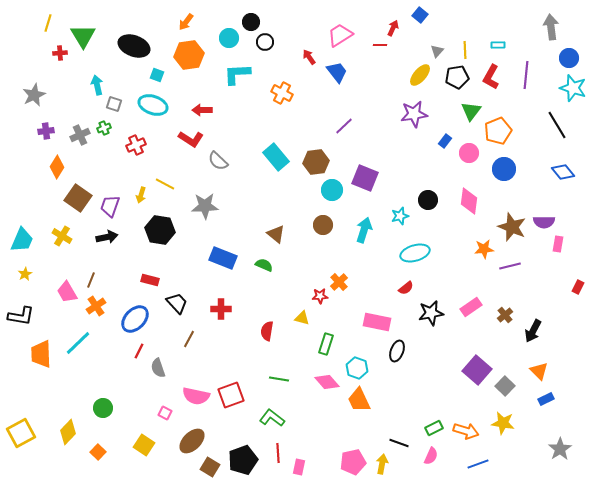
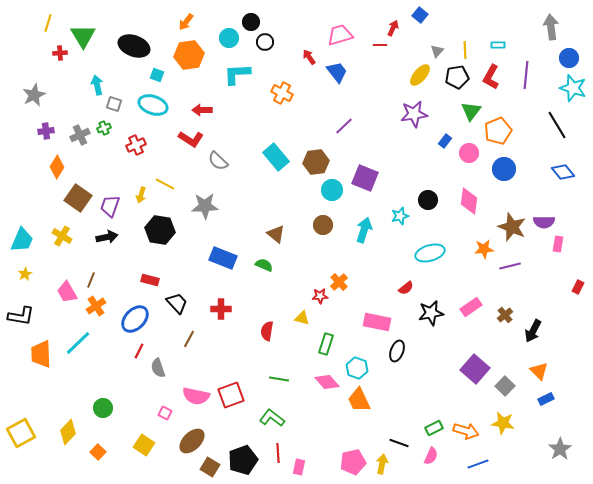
pink trapezoid at (340, 35): rotated 16 degrees clockwise
cyan ellipse at (415, 253): moved 15 px right
purple square at (477, 370): moved 2 px left, 1 px up
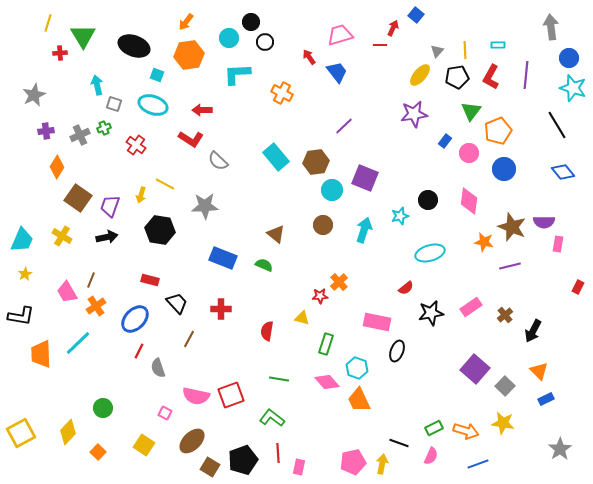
blue square at (420, 15): moved 4 px left
red cross at (136, 145): rotated 30 degrees counterclockwise
orange star at (484, 249): moved 7 px up; rotated 18 degrees clockwise
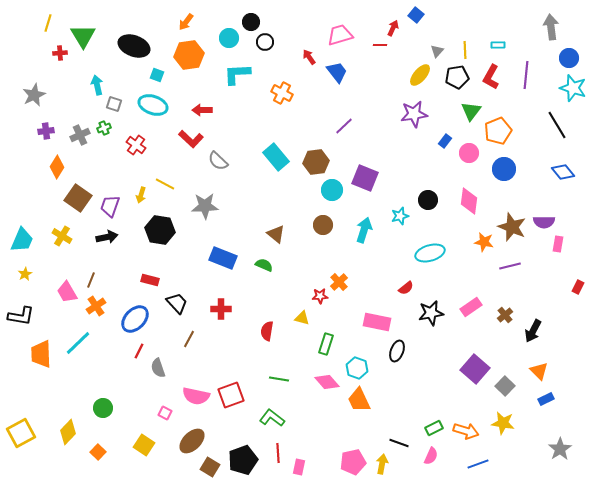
red L-shape at (191, 139): rotated 10 degrees clockwise
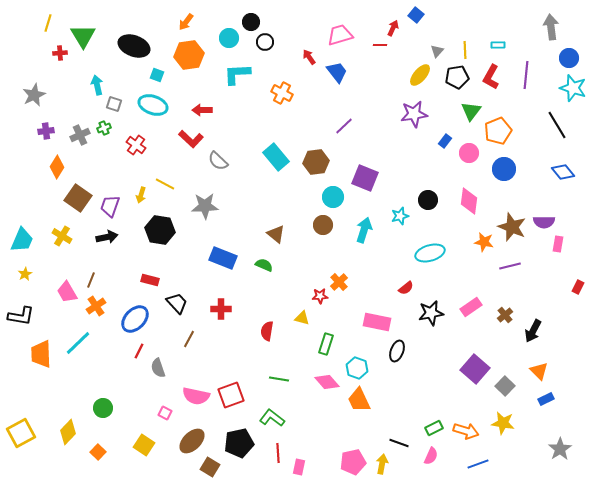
cyan circle at (332, 190): moved 1 px right, 7 px down
black pentagon at (243, 460): moved 4 px left, 17 px up; rotated 8 degrees clockwise
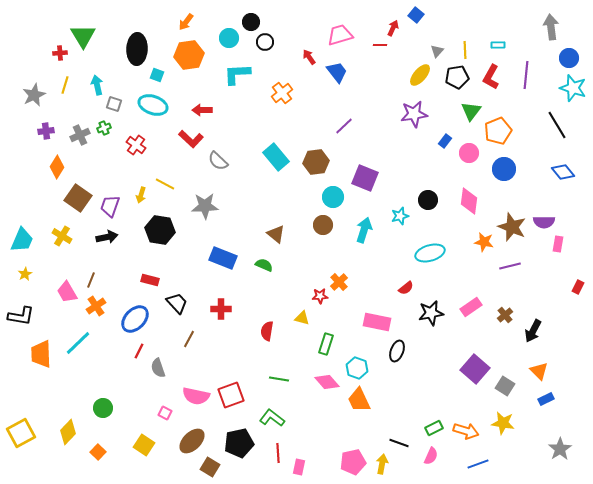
yellow line at (48, 23): moved 17 px right, 62 px down
black ellipse at (134, 46): moved 3 px right, 3 px down; rotated 72 degrees clockwise
orange cross at (282, 93): rotated 25 degrees clockwise
gray square at (505, 386): rotated 12 degrees counterclockwise
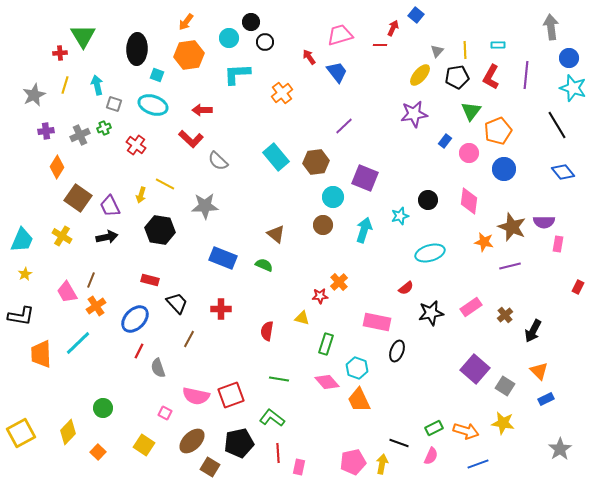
purple trapezoid at (110, 206): rotated 45 degrees counterclockwise
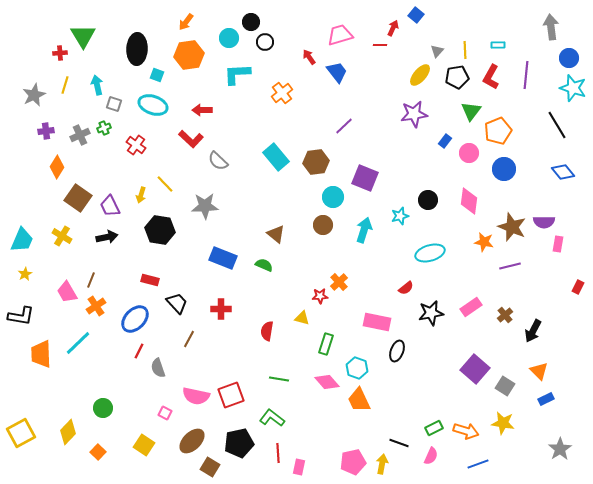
yellow line at (165, 184): rotated 18 degrees clockwise
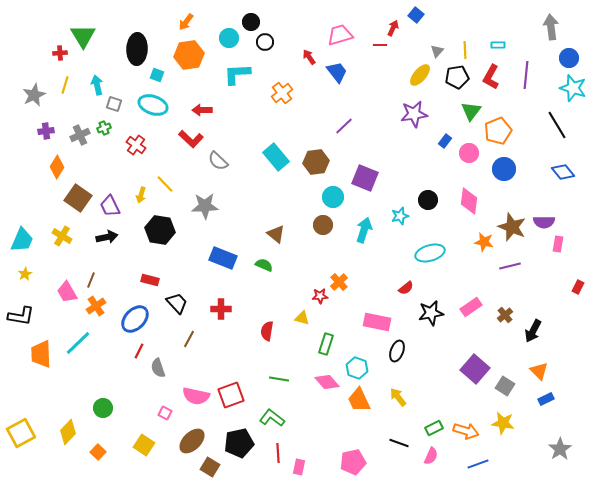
yellow arrow at (382, 464): moved 16 px right, 67 px up; rotated 48 degrees counterclockwise
